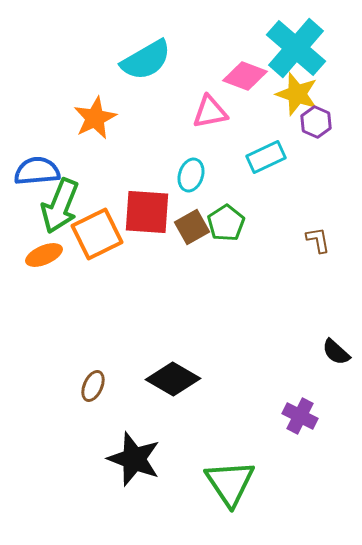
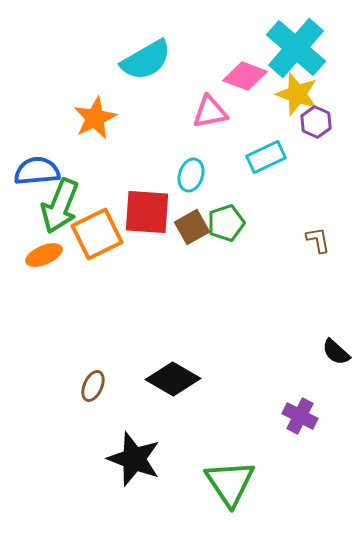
green pentagon: rotated 15 degrees clockwise
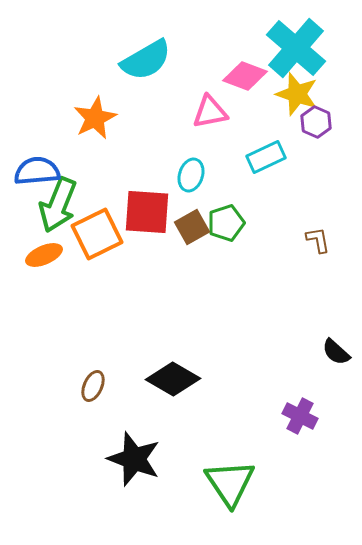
green arrow: moved 2 px left, 1 px up
